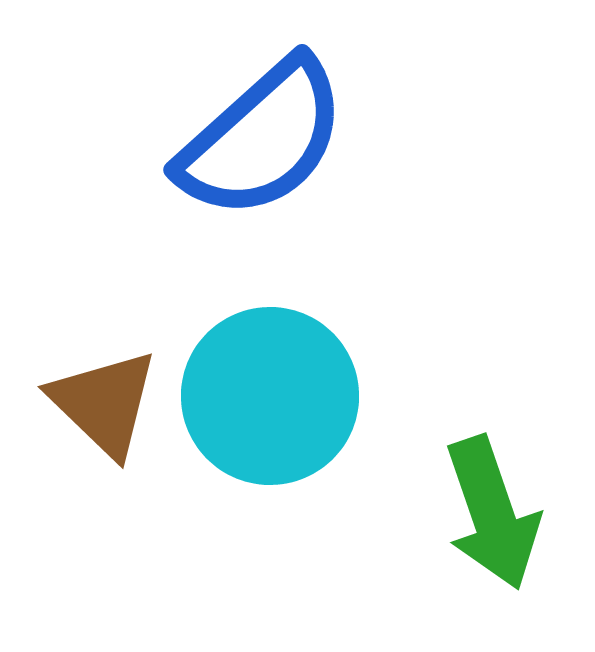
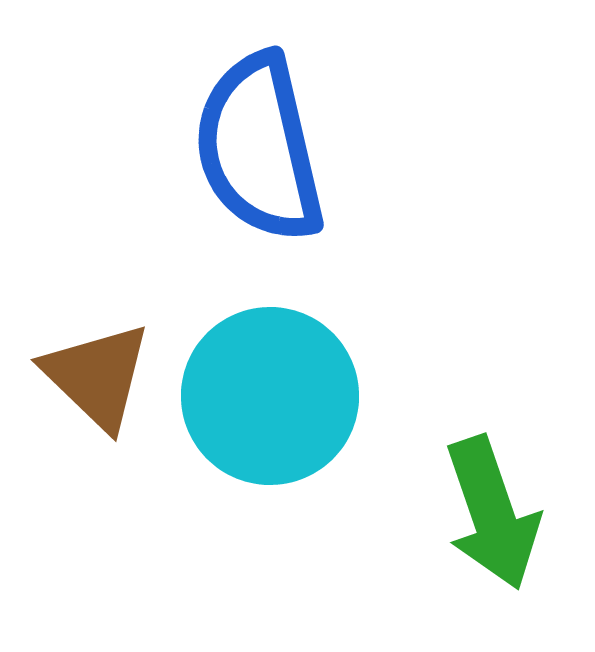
blue semicircle: moved 3 px left, 9 px down; rotated 119 degrees clockwise
brown triangle: moved 7 px left, 27 px up
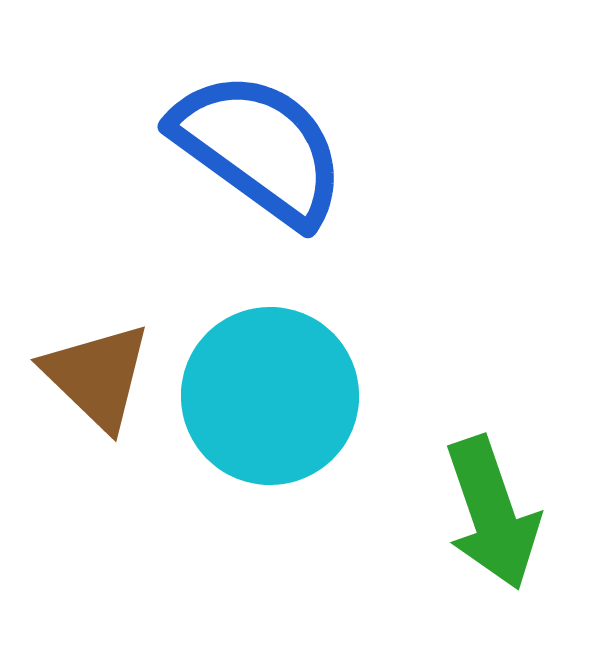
blue semicircle: rotated 139 degrees clockwise
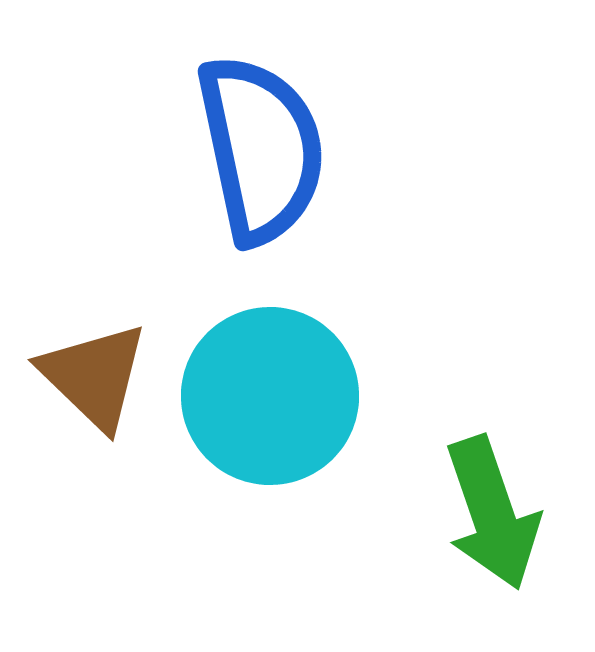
blue semicircle: moved 2 px right, 1 px down; rotated 42 degrees clockwise
brown triangle: moved 3 px left
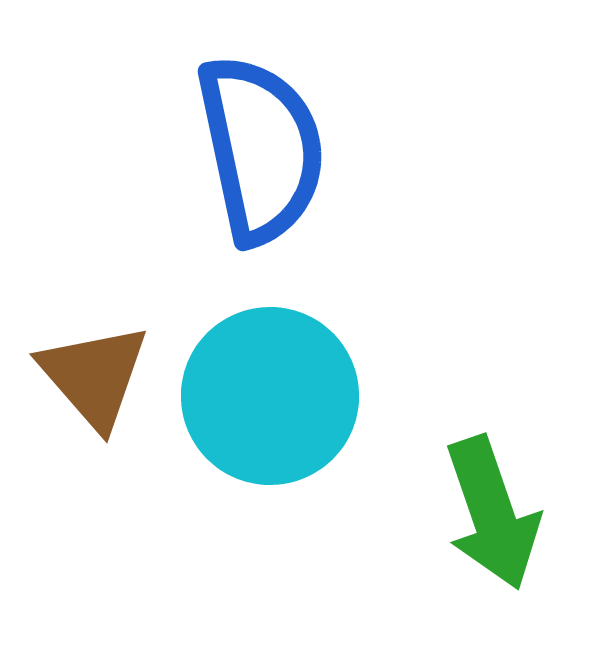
brown triangle: rotated 5 degrees clockwise
